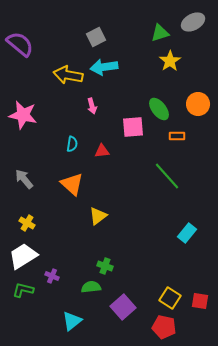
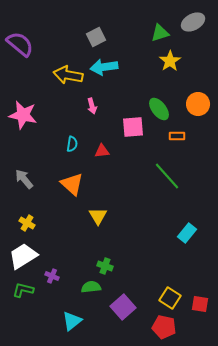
yellow triangle: rotated 24 degrees counterclockwise
red square: moved 3 px down
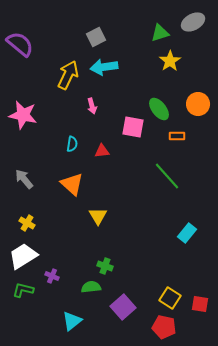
yellow arrow: rotated 104 degrees clockwise
pink square: rotated 15 degrees clockwise
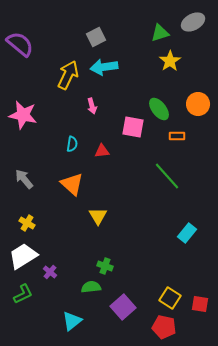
purple cross: moved 2 px left, 4 px up; rotated 16 degrees clockwise
green L-shape: moved 4 px down; rotated 140 degrees clockwise
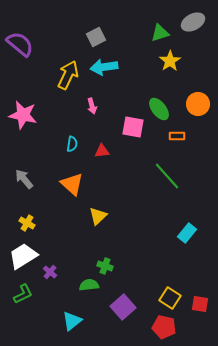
yellow triangle: rotated 18 degrees clockwise
green semicircle: moved 2 px left, 2 px up
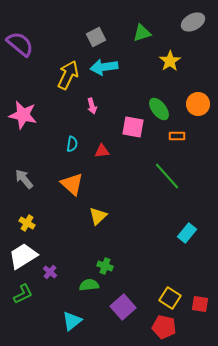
green triangle: moved 18 px left
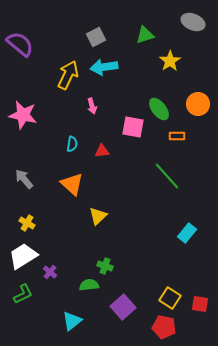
gray ellipse: rotated 50 degrees clockwise
green triangle: moved 3 px right, 2 px down
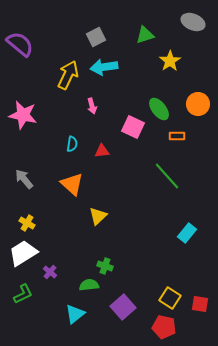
pink square: rotated 15 degrees clockwise
white trapezoid: moved 3 px up
cyan triangle: moved 3 px right, 7 px up
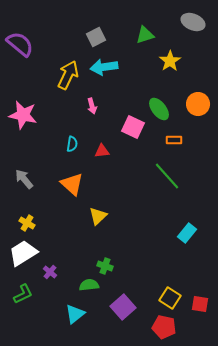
orange rectangle: moved 3 px left, 4 px down
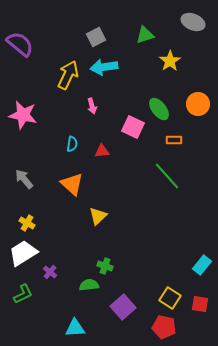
cyan rectangle: moved 15 px right, 32 px down
cyan triangle: moved 14 px down; rotated 35 degrees clockwise
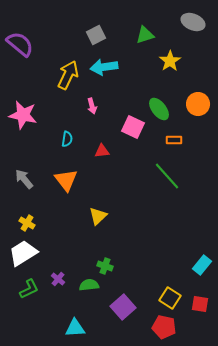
gray square: moved 2 px up
cyan semicircle: moved 5 px left, 5 px up
orange triangle: moved 6 px left, 4 px up; rotated 10 degrees clockwise
purple cross: moved 8 px right, 7 px down
green L-shape: moved 6 px right, 5 px up
